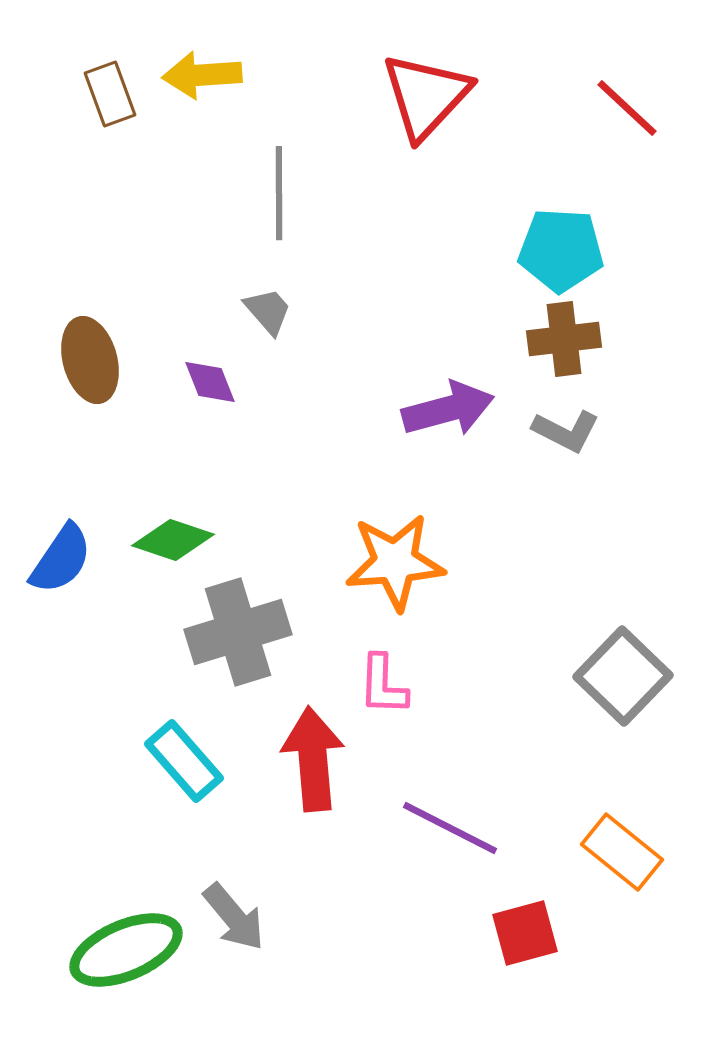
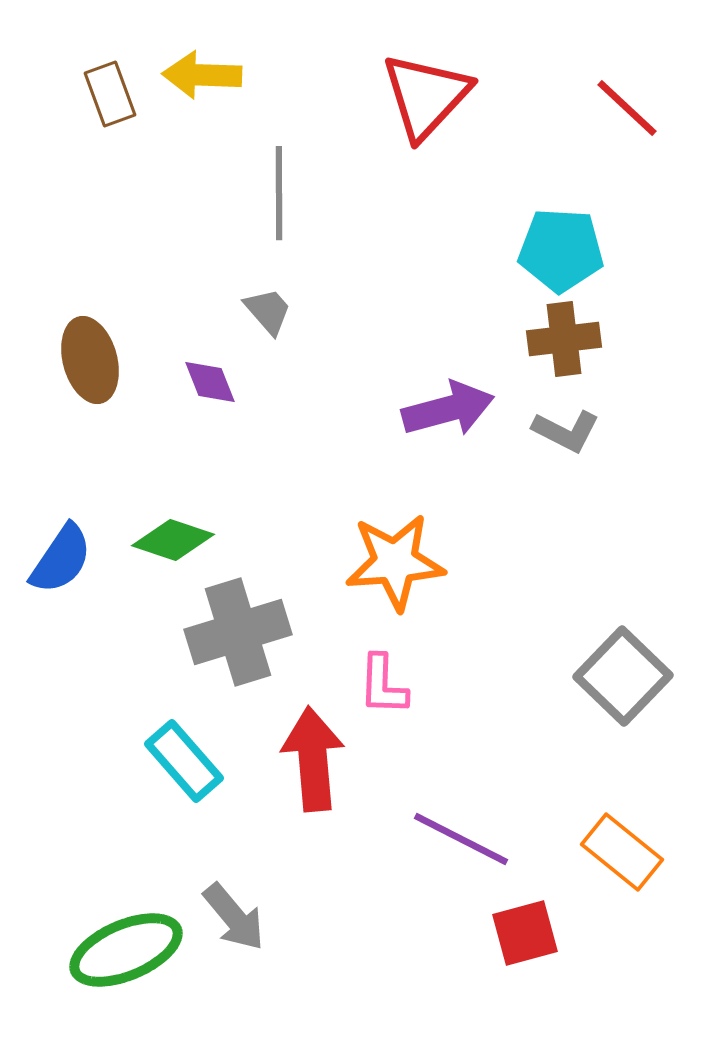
yellow arrow: rotated 6 degrees clockwise
purple line: moved 11 px right, 11 px down
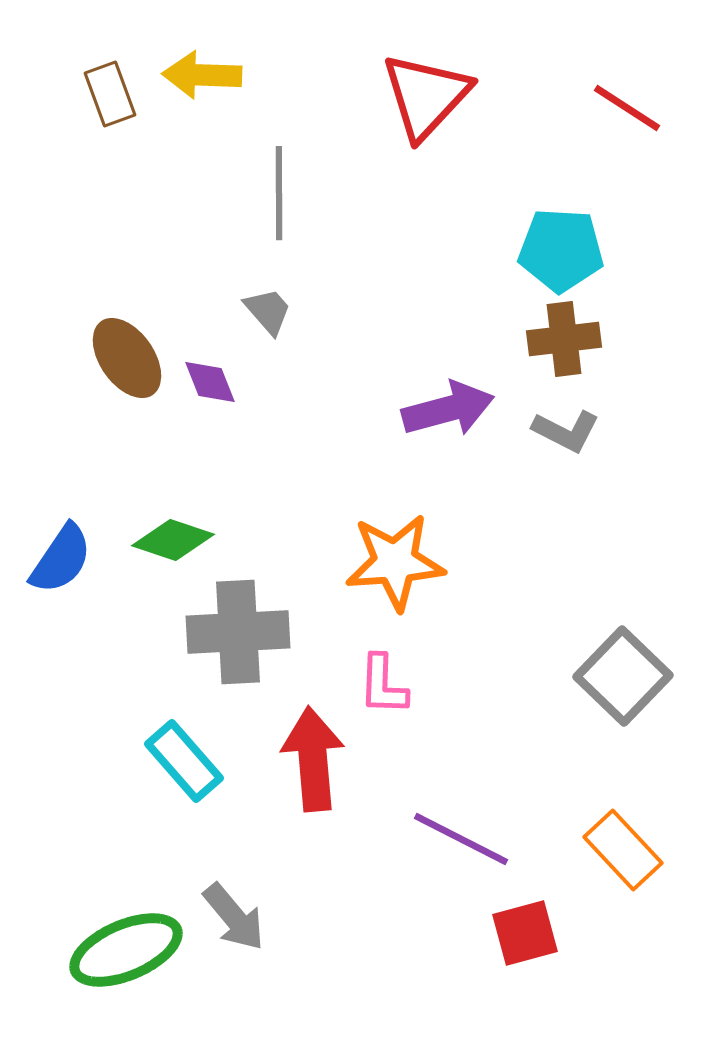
red line: rotated 10 degrees counterclockwise
brown ellipse: moved 37 px right, 2 px up; rotated 20 degrees counterclockwise
gray cross: rotated 14 degrees clockwise
orange rectangle: moved 1 px right, 2 px up; rotated 8 degrees clockwise
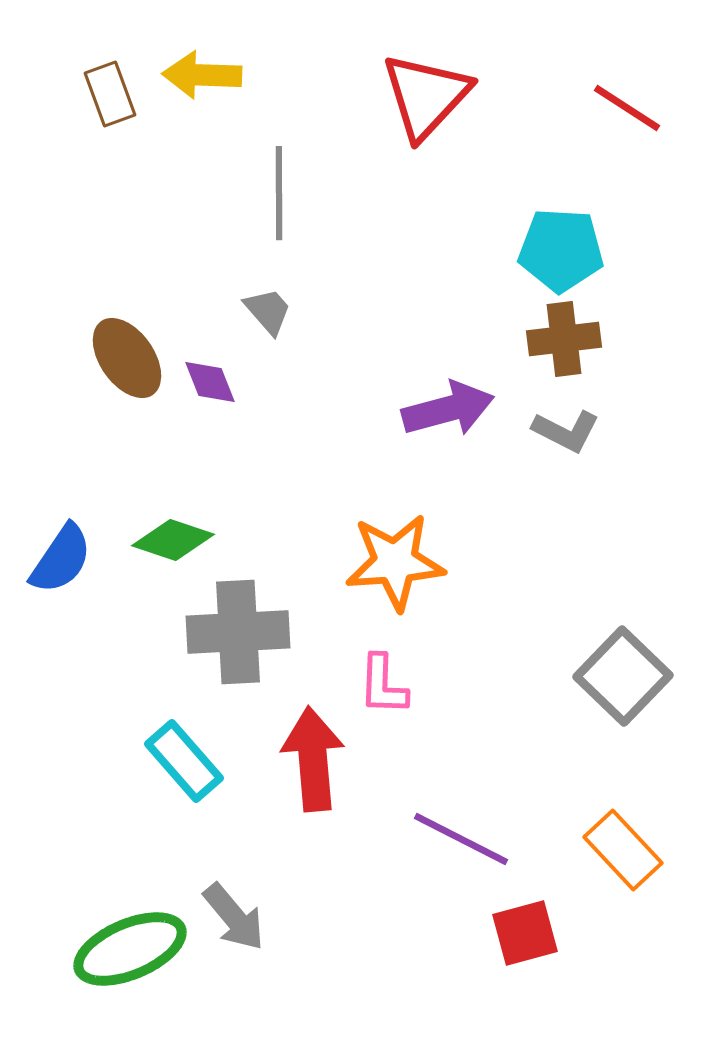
green ellipse: moved 4 px right, 1 px up
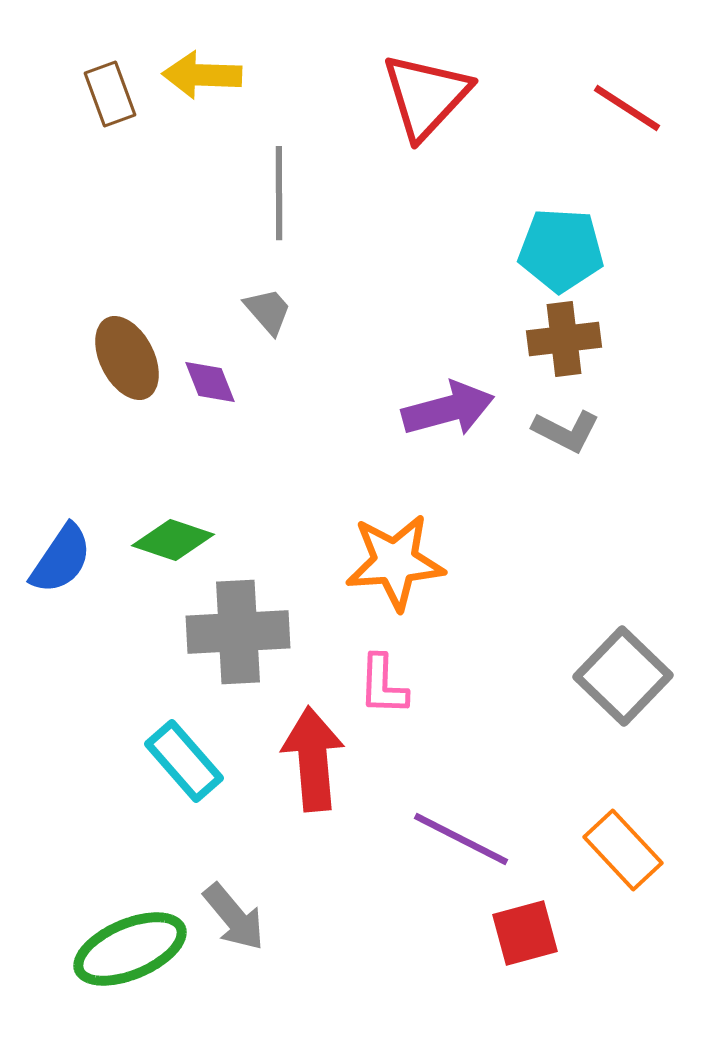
brown ellipse: rotated 8 degrees clockwise
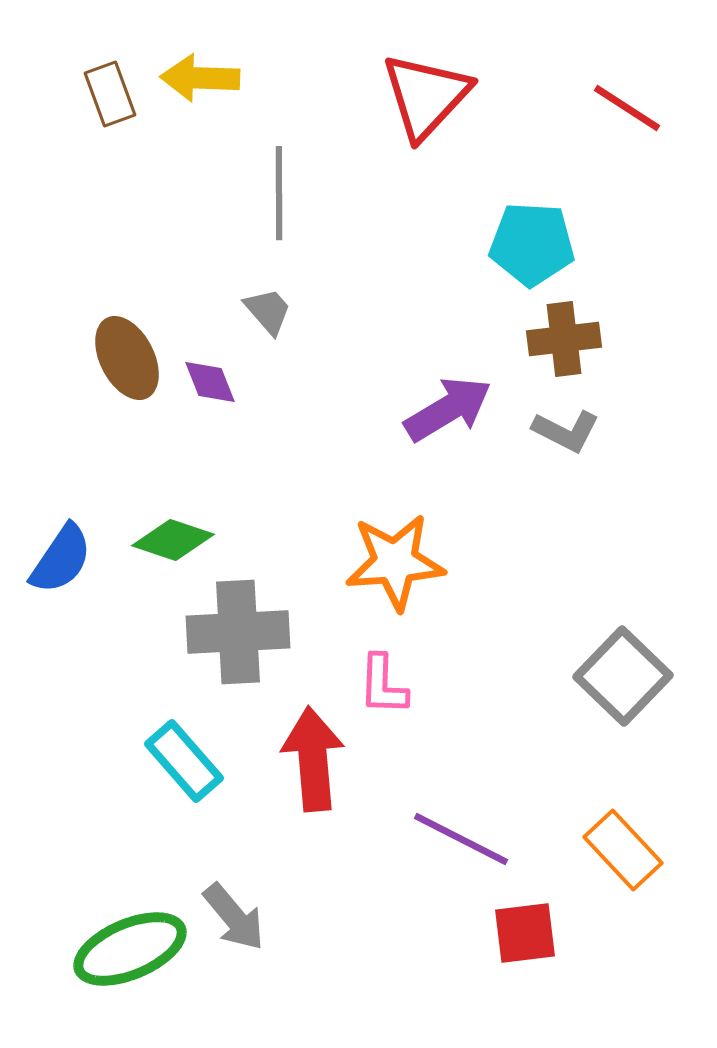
yellow arrow: moved 2 px left, 3 px down
cyan pentagon: moved 29 px left, 6 px up
purple arrow: rotated 16 degrees counterclockwise
red square: rotated 8 degrees clockwise
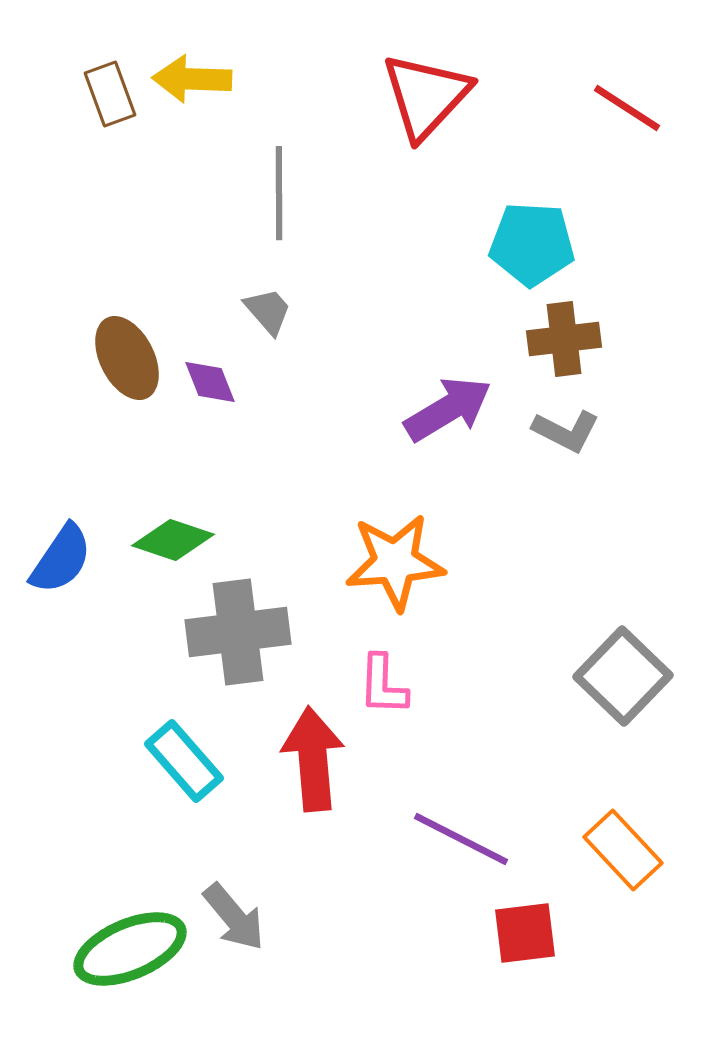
yellow arrow: moved 8 px left, 1 px down
gray cross: rotated 4 degrees counterclockwise
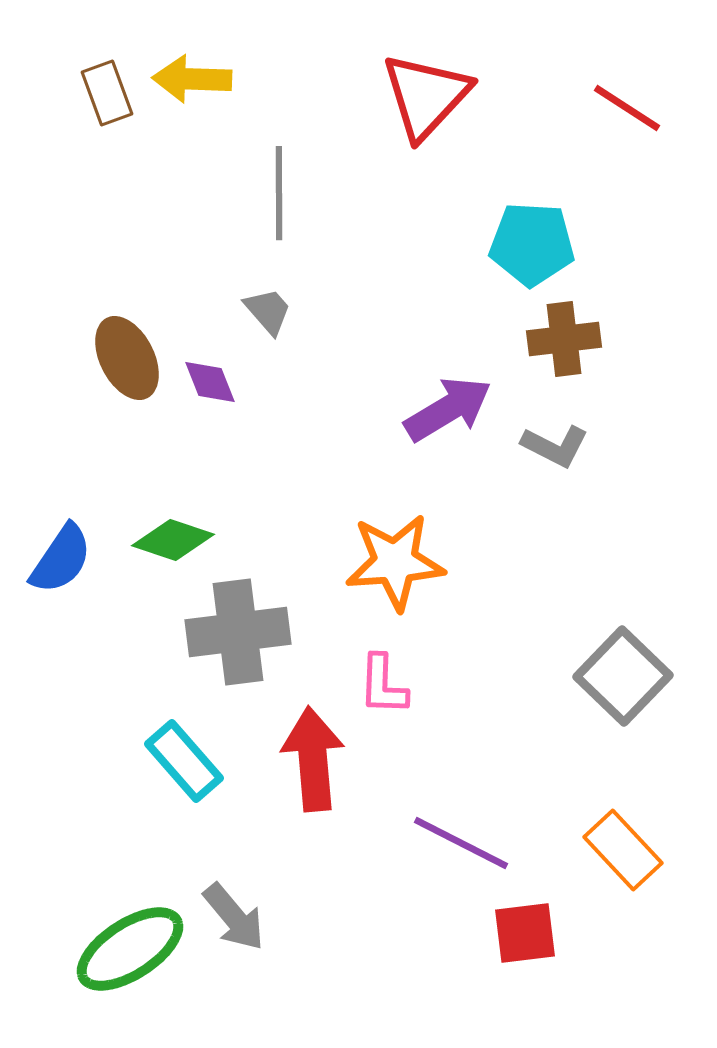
brown rectangle: moved 3 px left, 1 px up
gray L-shape: moved 11 px left, 15 px down
purple line: moved 4 px down
green ellipse: rotated 10 degrees counterclockwise
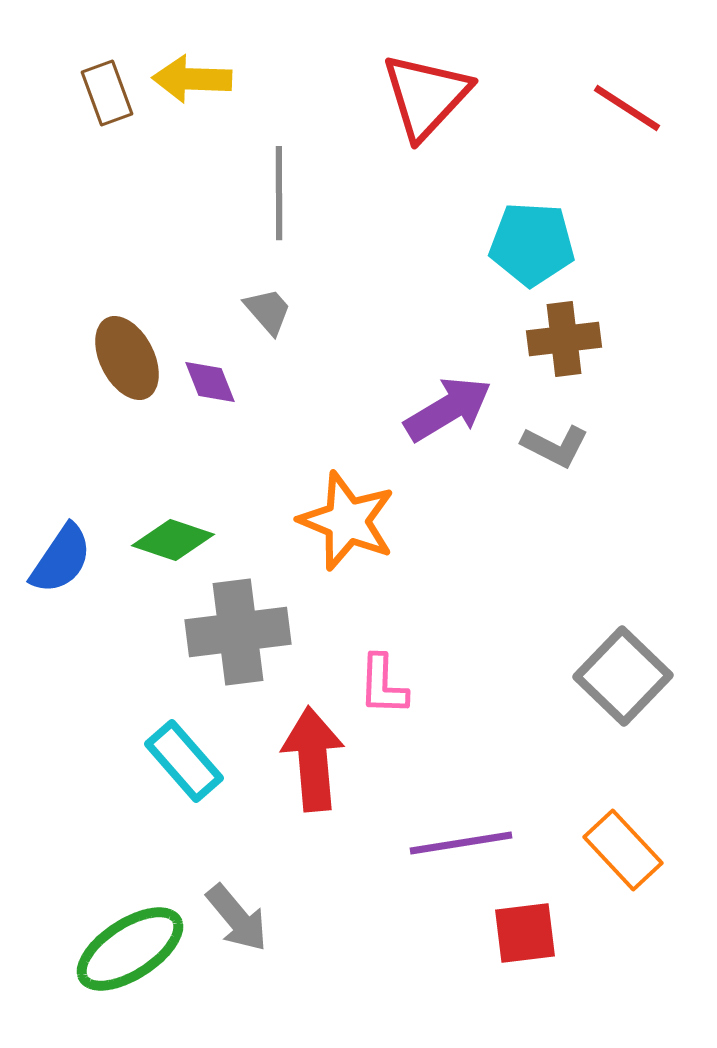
orange star: moved 48 px left, 41 px up; rotated 26 degrees clockwise
purple line: rotated 36 degrees counterclockwise
gray arrow: moved 3 px right, 1 px down
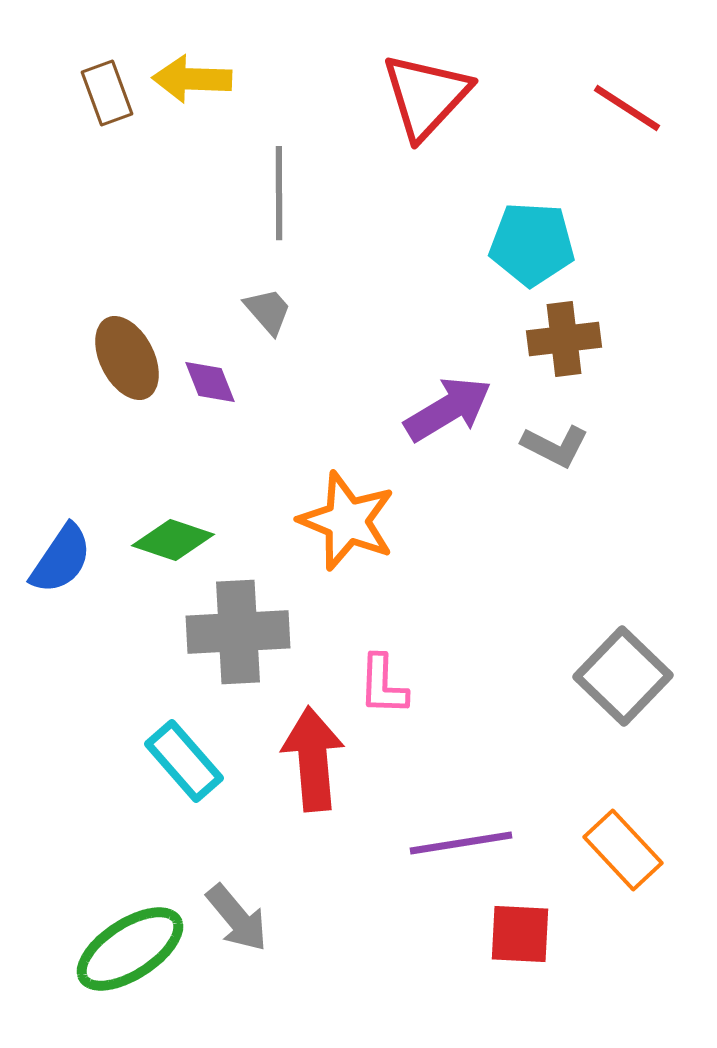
gray cross: rotated 4 degrees clockwise
red square: moved 5 px left, 1 px down; rotated 10 degrees clockwise
